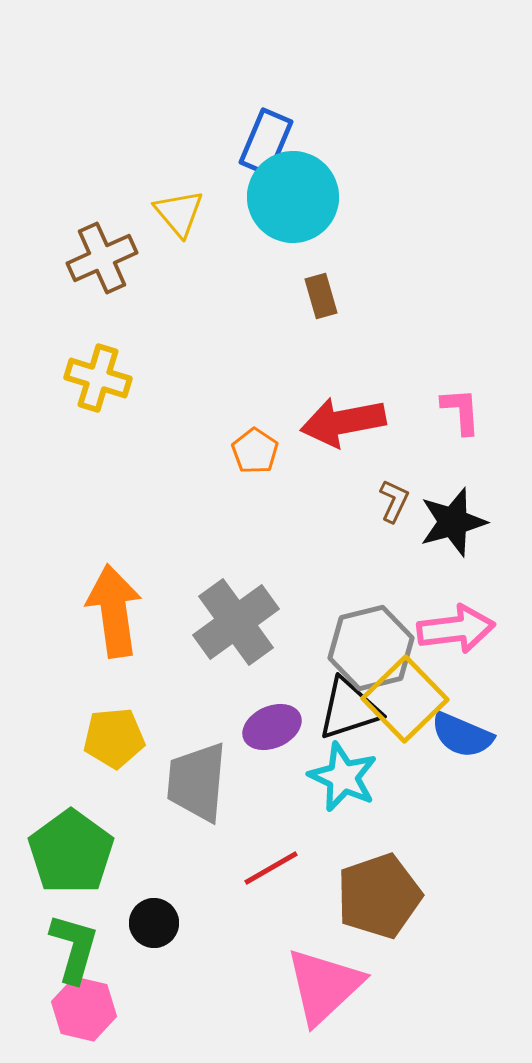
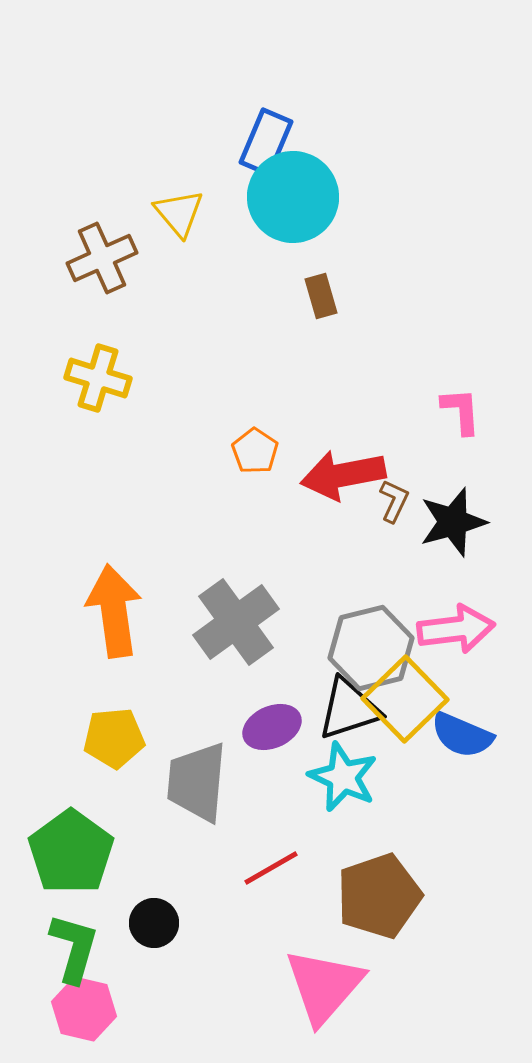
red arrow: moved 53 px down
pink triangle: rotated 6 degrees counterclockwise
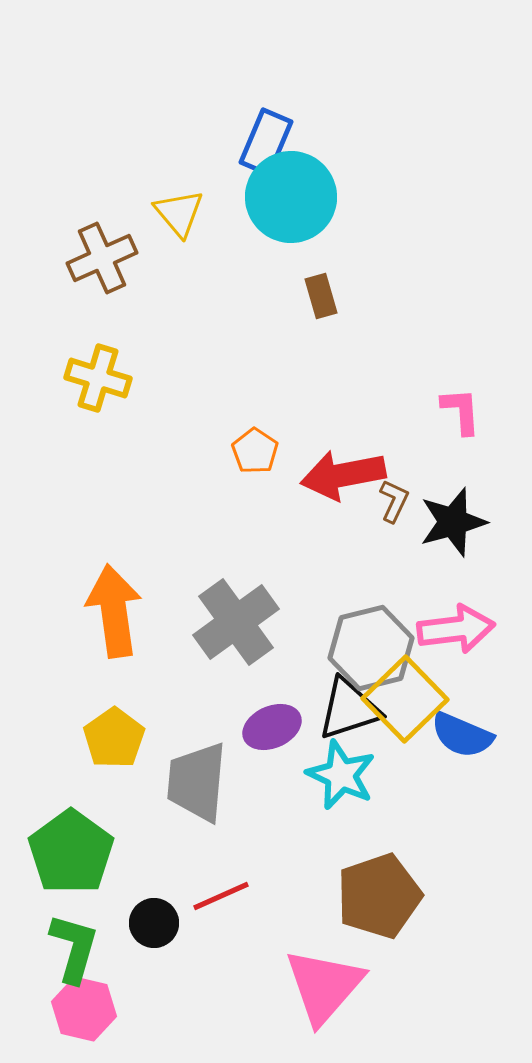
cyan circle: moved 2 px left
yellow pentagon: rotated 30 degrees counterclockwise
cyan star: moved 2 px left, 2 px up
red line: moved 50 px left, 28 px down; rotated 6 degrees clockwise
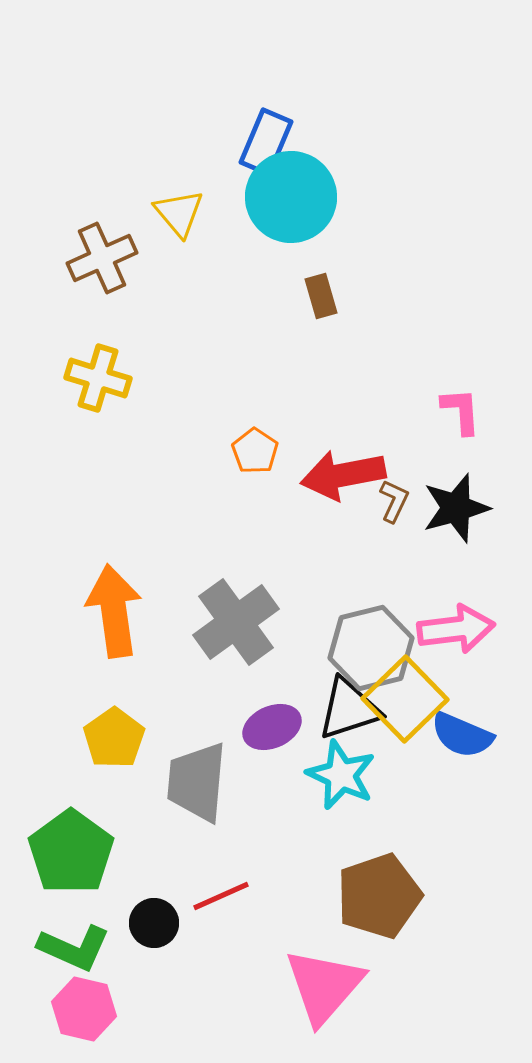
black star: moved 3 px right, 14 px up
green L-shape: rotated 98 degrees clockwise
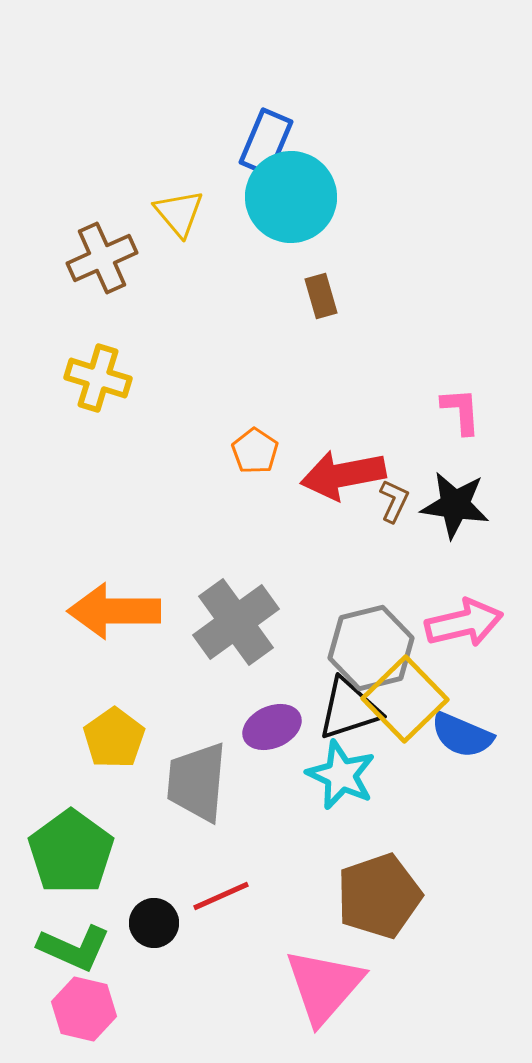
black star: moved 1 px left, 3 px up; rotated 24 degrees clockwise
orange arrow: rotated 82 degrees counterclockwise
pink arrow: moved 8 px right, 6 px up; rotated 6 degrees counterclockwise
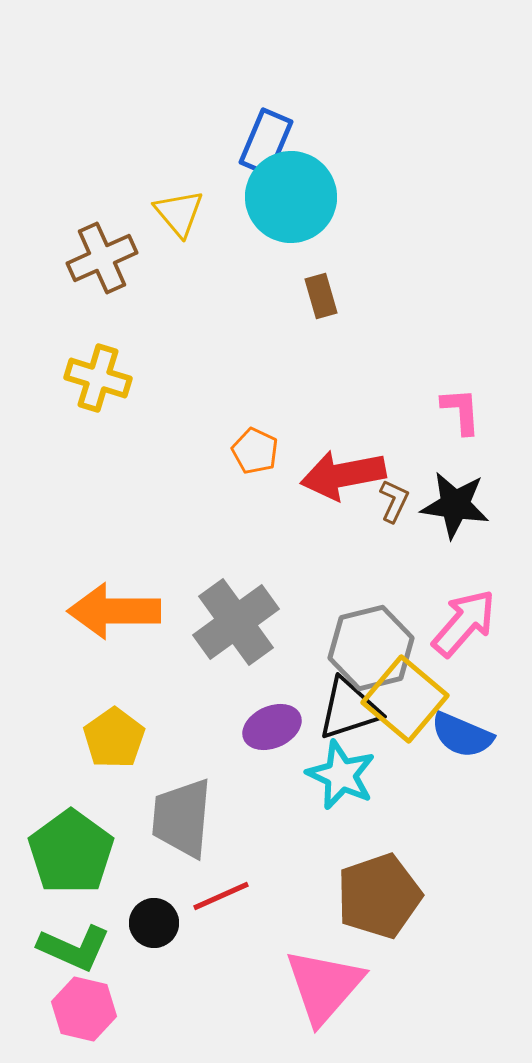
orange pentagon: rotated 9 degrees counterclockwise
pink arrow: rotated 36 degrees counterclockwise
yellow square: rotated 6 degrees counterclockwise
gray trapezoid: moved 15 px left, 36 px down
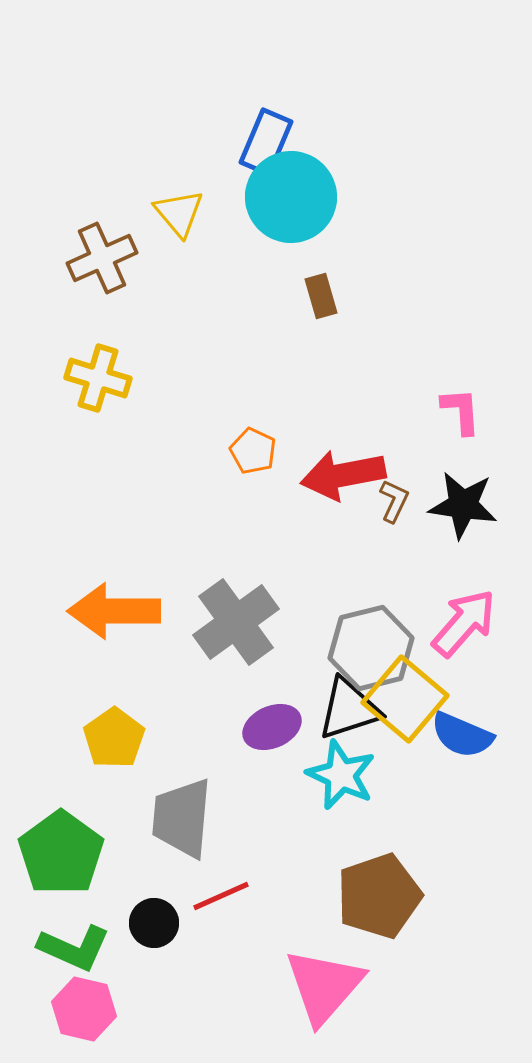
orange pentagon: moved 2 px left
black star: moved 8 px right
green pentagon: moved 10 px left, 1 px down
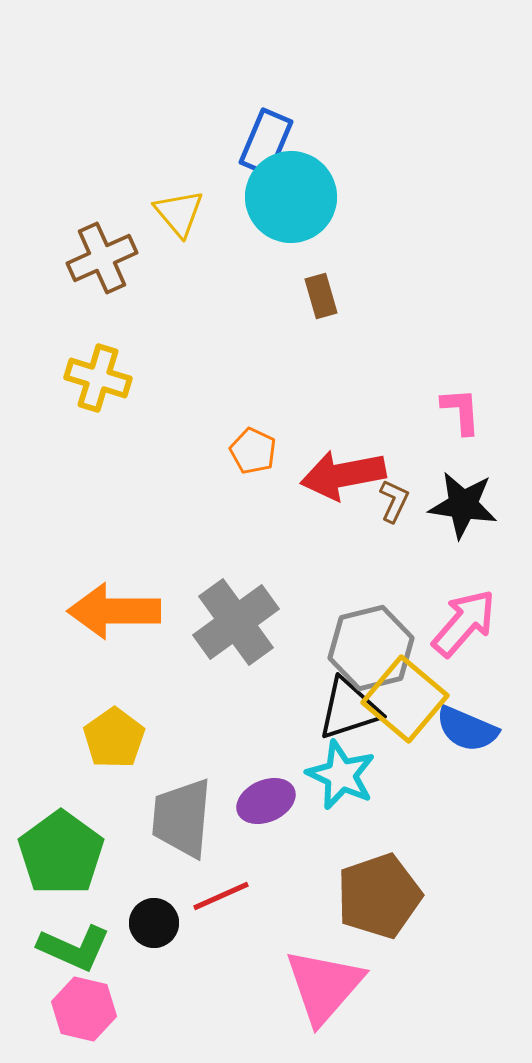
purple ellipse: moved 6 px left, 74 px down
blue semicircle: moved 5 px right, 6 px up
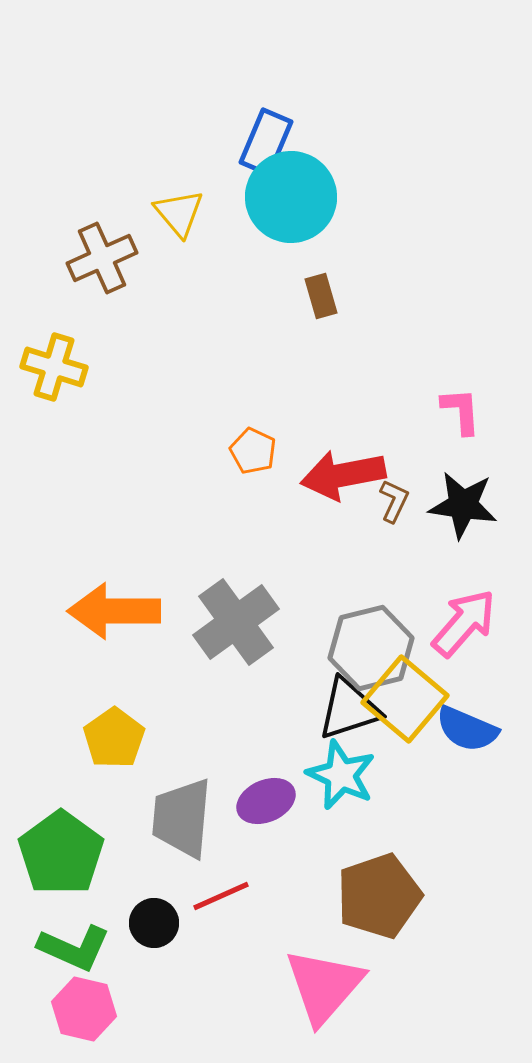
yellow cross: moved 44 px left, 11 px up
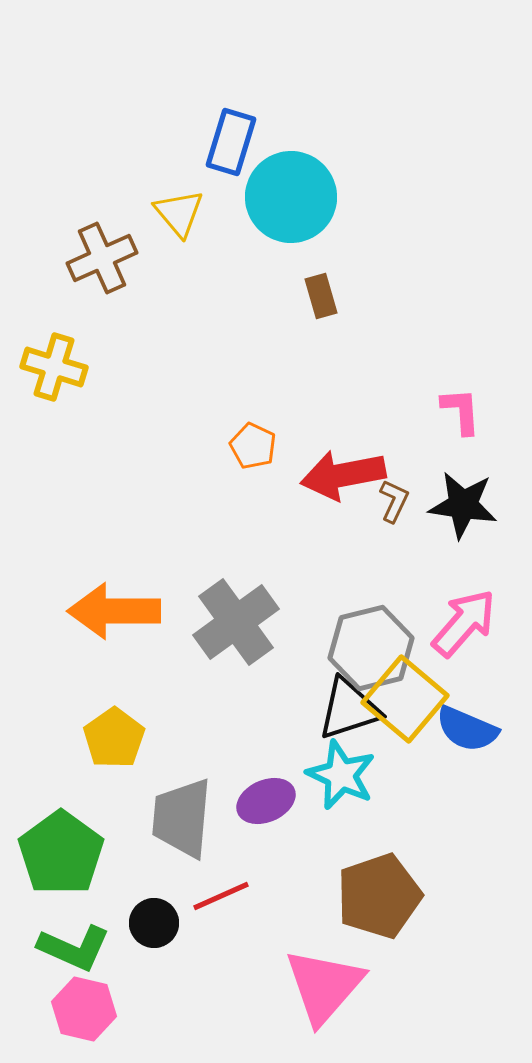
blue rectangle: moved 35 px left; rotated 6 degrees counterclockwise
orange pentagon: moved 5 px up
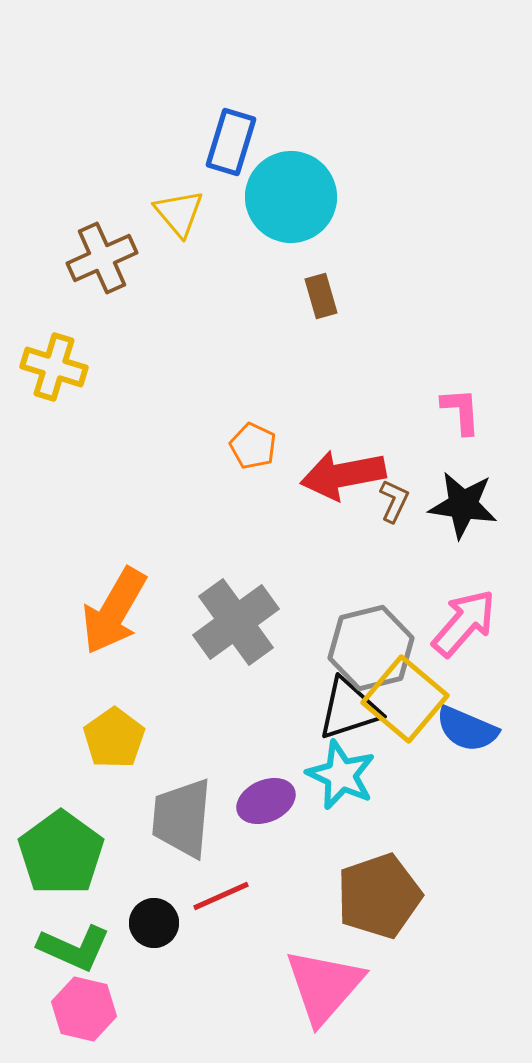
orange arrow: rotated 60 degrees counterclockwise
